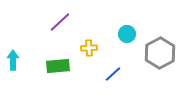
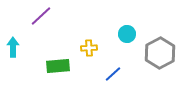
purple line: moved 19 px left, 6 px up
cyan arrow: moved 13 px up
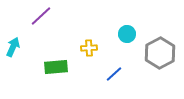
cyan arrow: rotated 24 degrees clockwise
green rectangle: moved 2 px left, 1 px down
blue line: moved 1 px right
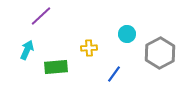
cyan arrow: moved 14 px right, 3 px down
blue line: rotated 12 degrees counterclockwise
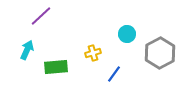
yellow cross: moved 4 px right, 5 px down; rotated 14 degrees counterclockwise
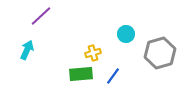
cyan circle: moved 1 px left
gray hexagon: rotated 12 degrees clockwise
green rectangle: moved 25 px right, 7 px down
blue line: moved 1 px left, 2 px down
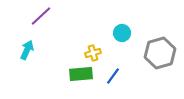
cyan circle: moved 4 px left, 1 px up
